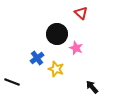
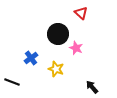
black circle: moved 1 px right
blue cross: moved 6 px left
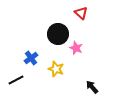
black line: moved 4 px right, 2 px up; rotated 49 degrees counterclockwise
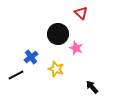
blue cross: moved 1 px up
black line: moved 5 px up
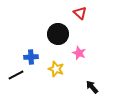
red triangle: moved 1 px left
pink star: moved 3 px right, 5 px down
blue cross: rotated 32 degrees clockwise
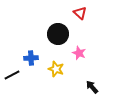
blue cross: moved 1 px down
black line: moved 4 px left
